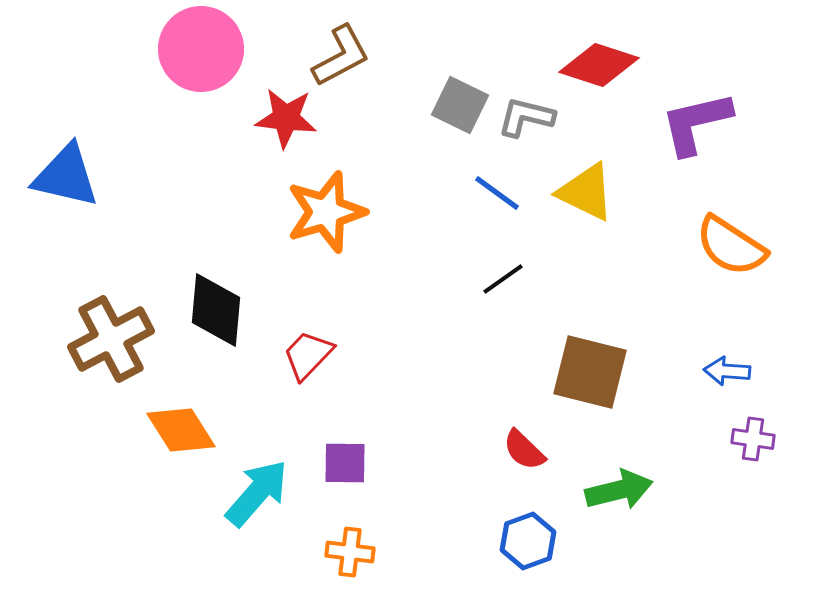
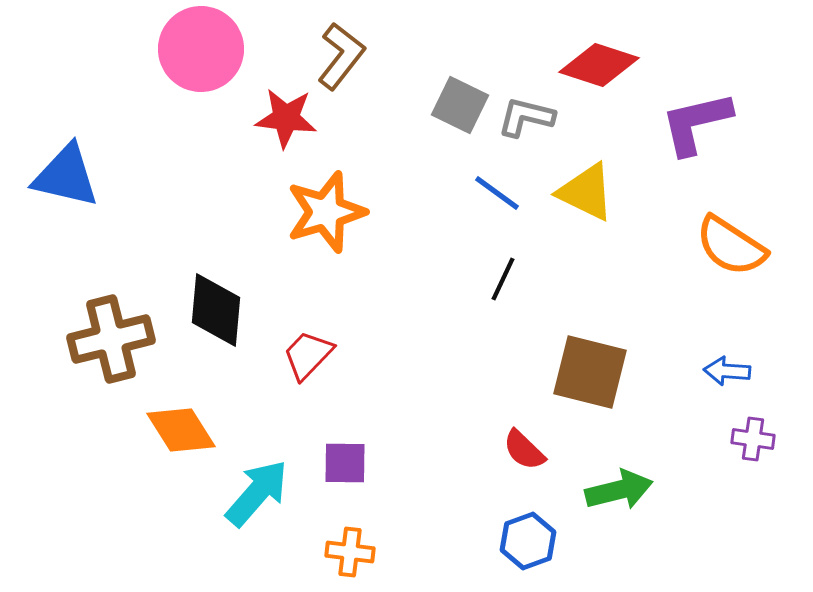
brown L-shape: rotated 24 degrees counterclockwise
black line: rotated 30 degrees counterclockwise
brown cross: rotated 14 degrees clockwise
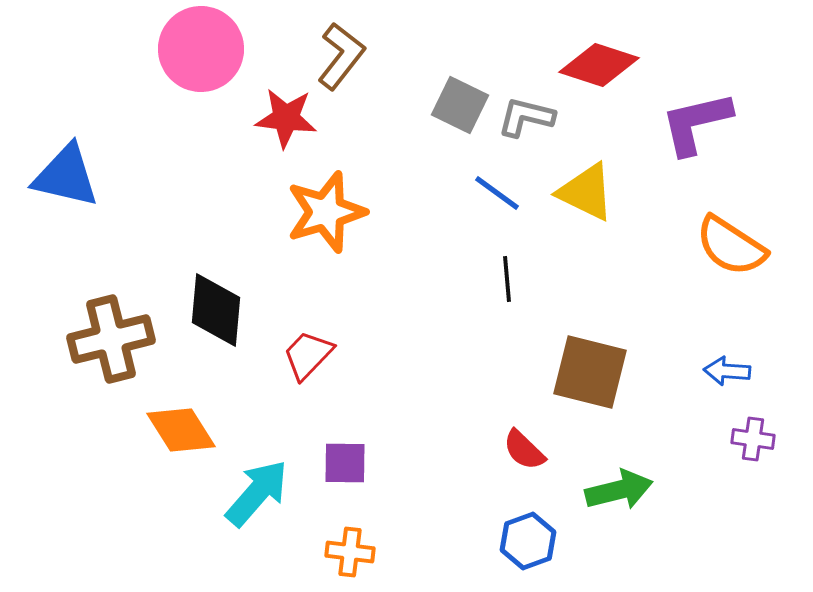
black line: moved 4 px right; rotated 30 degrees counterclockwise
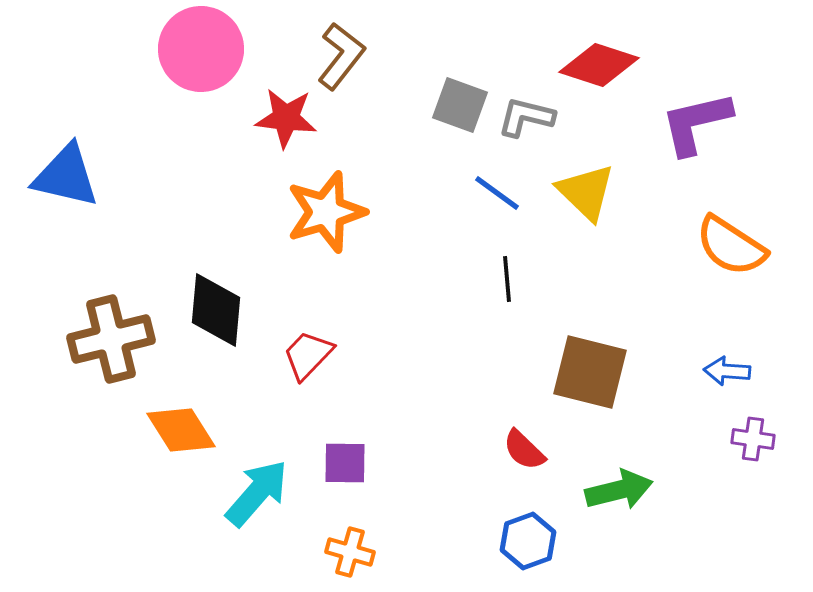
gray square: rotated 6 degrees counterclockwise
yellow triangle: rotated 18 degrees clockwise
orange cross: rotated 9 degrees clockwise
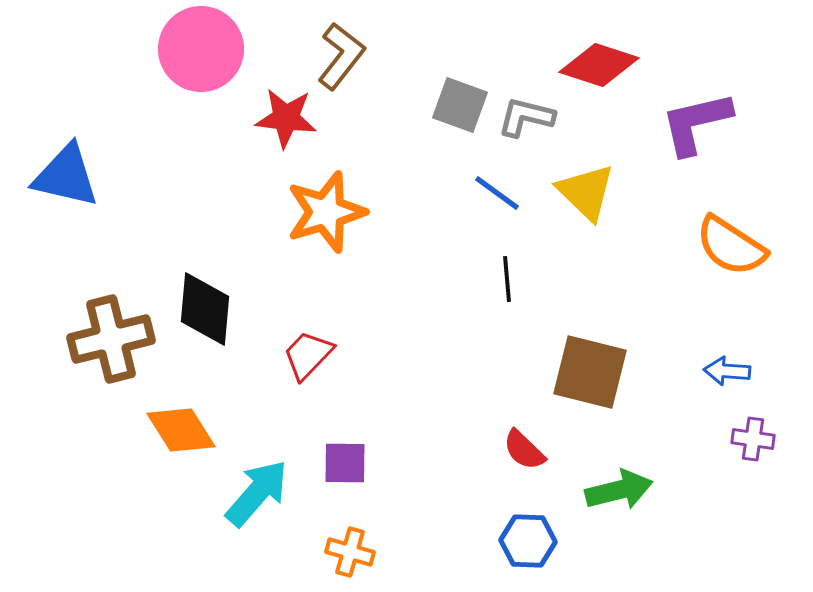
black diamond: moved 11 px left, 1 px up
blue hexagon: rotated 22 degrees clockwise
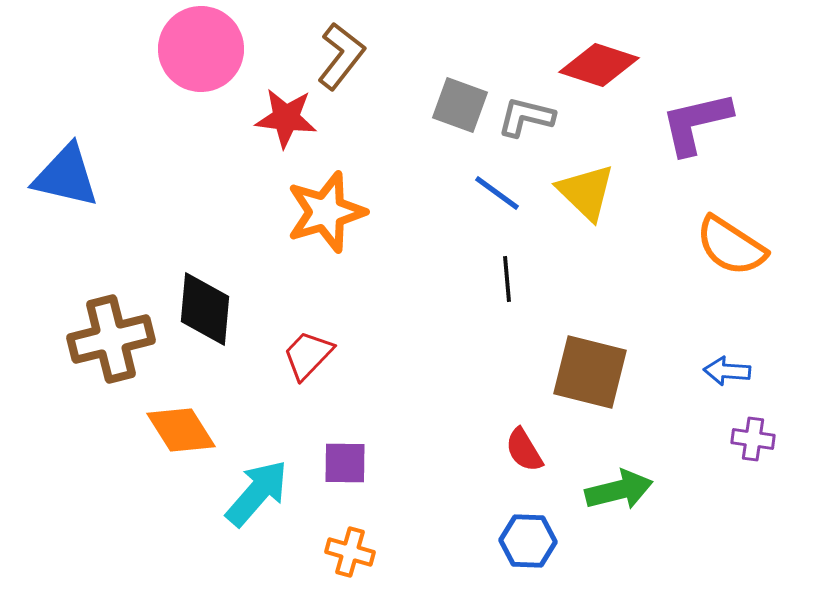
red semicircle: rotated 15 degrees clockwise
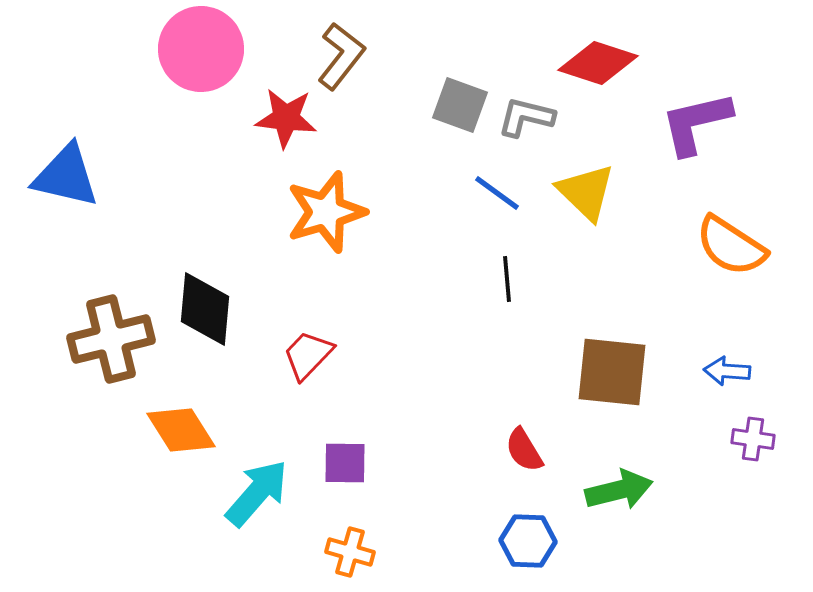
red diamond: moved 1 px left, 2 px up
brown square: moved 22 px right; rotated 8 degrees counterclockwise
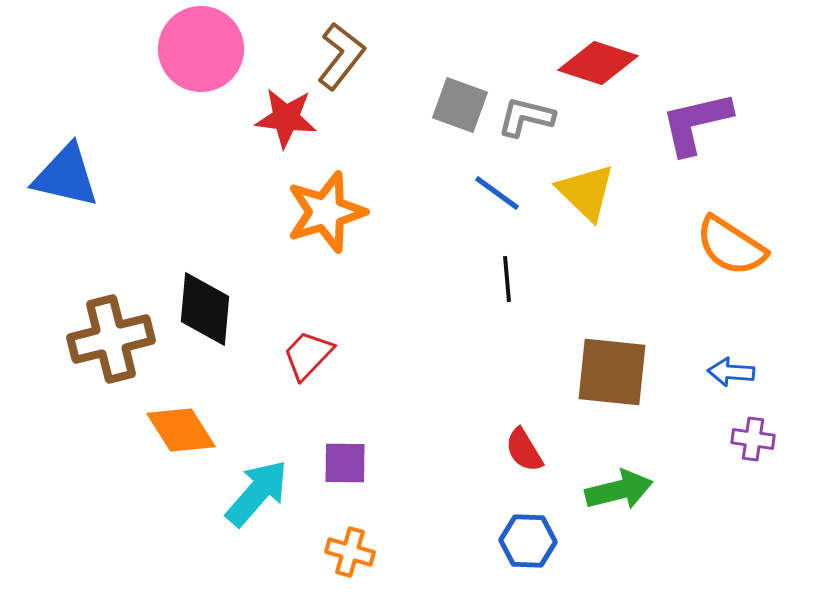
blue arrow: moved 4 px right, 1 px down
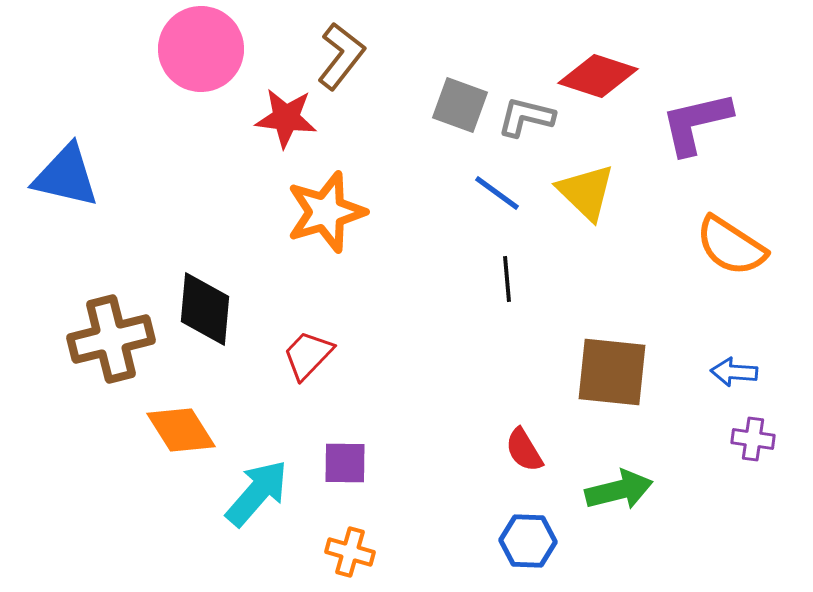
red diamond: moved 13 px down
blue arrow: moved 3 px right
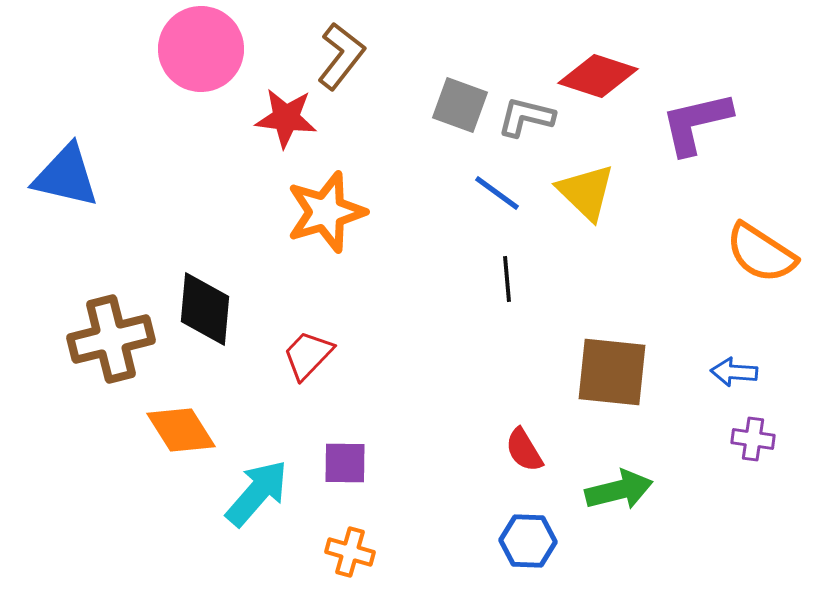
orange semicircle: moved 30 px right, 7 px down
